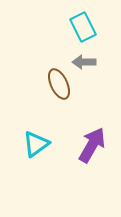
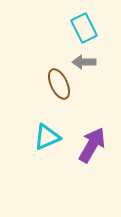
cyan rectangle: moved 1 px right, 1 px down
cyan triangle: moved 11 px right, 7 px up; rotated 12 degrees clockwise
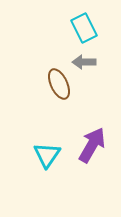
cyan triangle: moved 18 px down; rotated 32 degrees counterclockwise
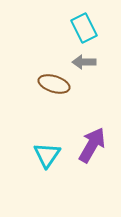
brown ellipse: moved 5 px left; rotated 48 degrees counterclockwise
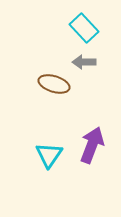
cyan rectangle: rotated 16 degrees counterclockwise
purple arrow: rotated 9 degrees counterclockwise
cyan triangle: moved 2 px right
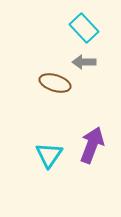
brown ellipse: moved 1 px right, 1 px up
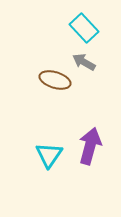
gray arrow: rotated 30 degrees clockwise
brown ellipse: moved 3 px up
purple arrow: moved 2 px left, 1 px down; rotated 6 degrees counterclockwise
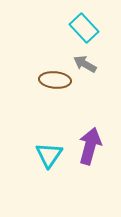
gray arrow: moved 1 px right, 2 px down
brown ellipse: rotated 12 degrees counterclockwise
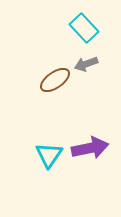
gray arrow: moved 1 px right; rotated 50 degrees counterclockwise
brown ellipse: rotated 40 degrees counterclockwise
purple arrow: moved 2 px down; rotated 63 degrees clockwise
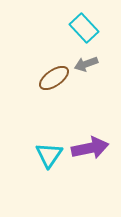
brown ellipse: moved 1 px left, 2 px up
